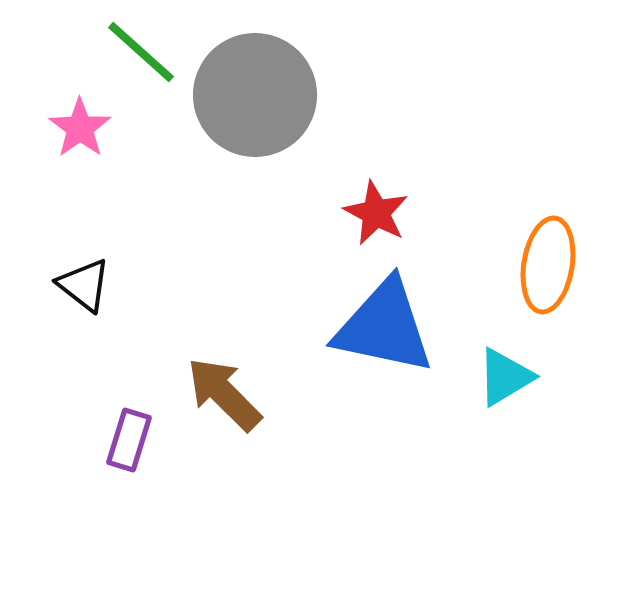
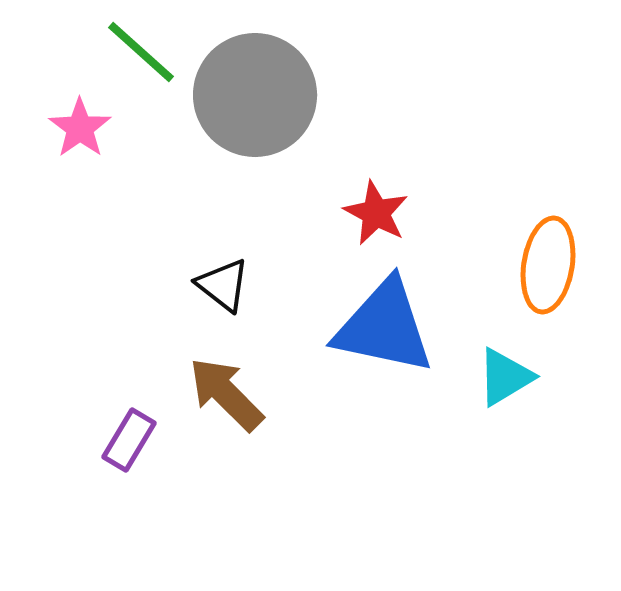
black triangle: moved 139 px right
brown arrow: moved 2 px right
purple rectangle: rotated 14 degrees clockwise
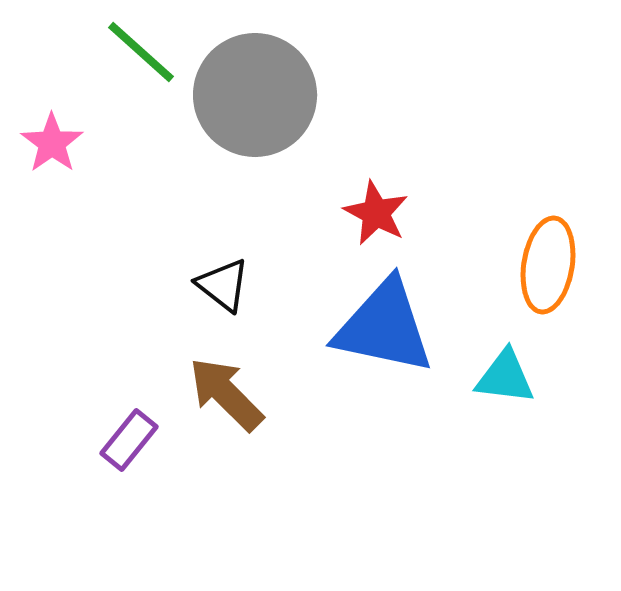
pink star: moved 28 px left, 15 px down
cyan triangle: rotated 38 degrees clockwise
purple rectangle: rotated 8 degrees clockwise
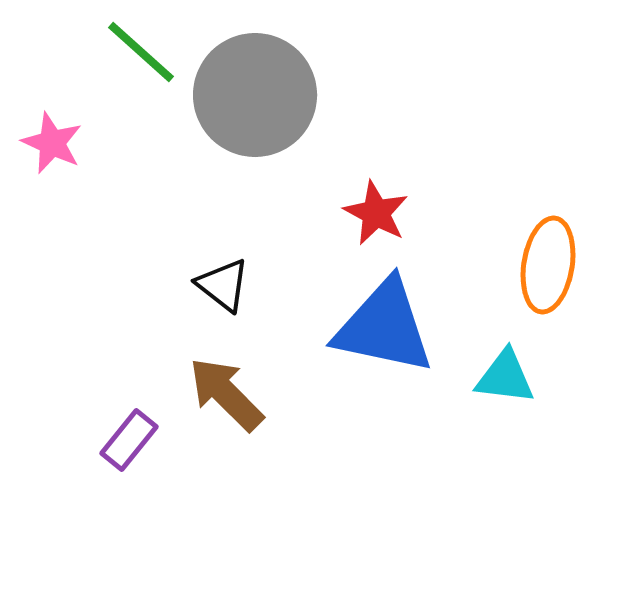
pink star: rotated 12 degrees counterclockwise
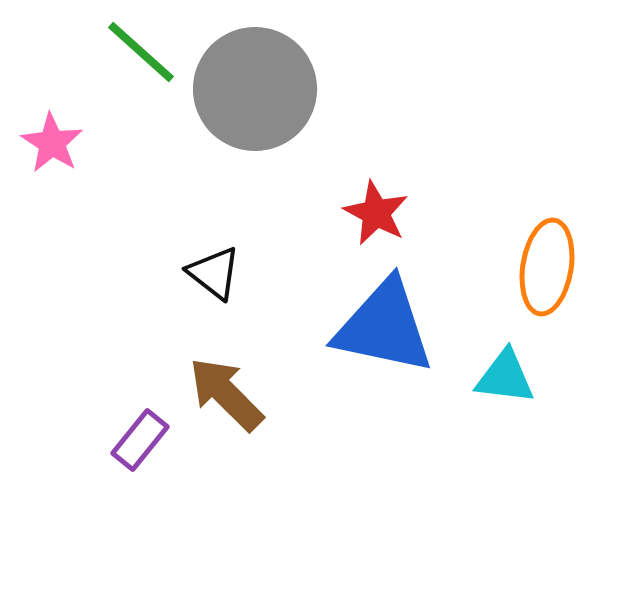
gray circle: moved 6 px up
pink star: rotated 8 degrees clockwise
orange ellipse: moved 1 px left, 2 px down
black triangle: moved 9 px left, 12 px up
purple rectangle: moved 11 px right
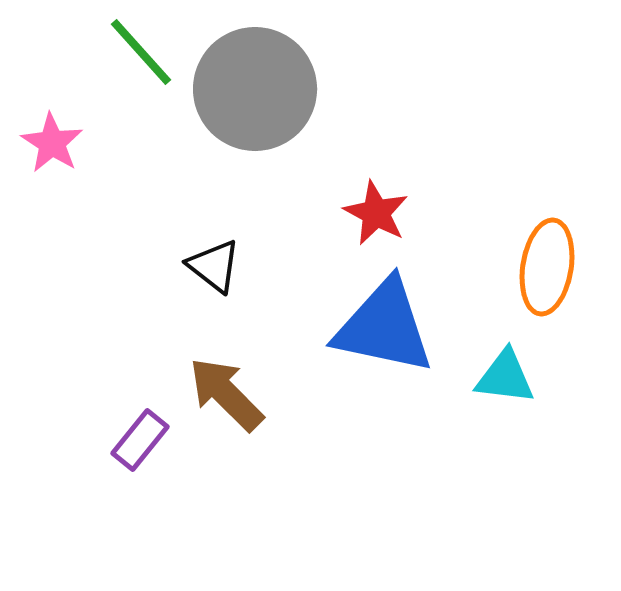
green line: rotated 6 degrees clockwise
black triangle: moved 7 px up
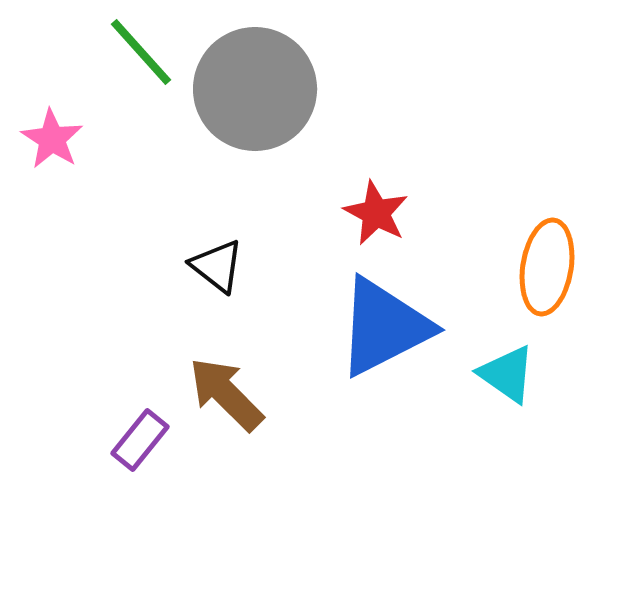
pink star: moved 4 px up
black triangle: moved 3 px right
blue triangle: rotated 39 degrees counterclockwise
cyan triangle: moved 2 px right, 3 px up; rotated 28 degrees clockwise
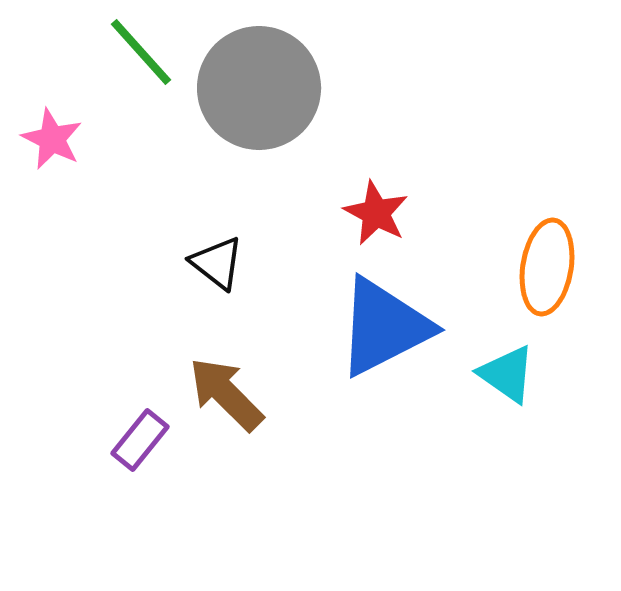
gray circle: moved 4 px right, 1 px up
pink star: rotated 6 degrees counterclockwise
black triangle: moved 3 px up
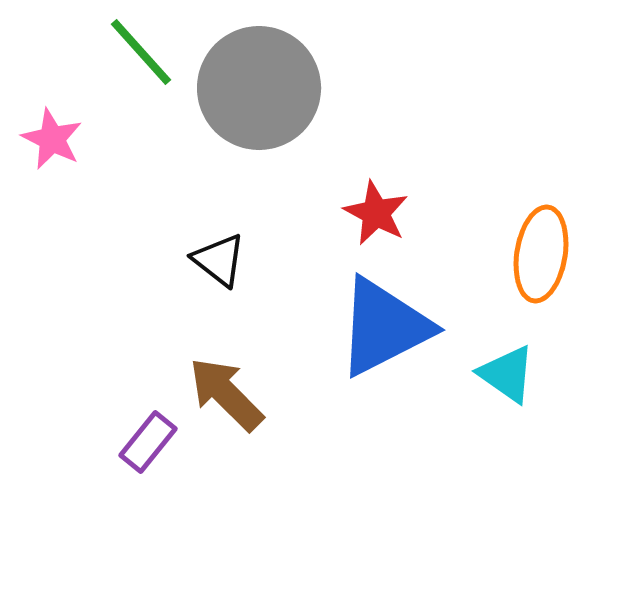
black triangle: moved 2 px right, 3 px up
orange ellipse: moved 6 px left, 13 px up
purple rectangle: moved 8 px right, 2 px down
